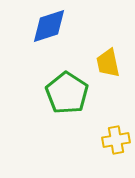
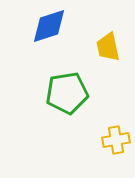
yellow trapezoid: moved 16 px up
green pentagon: rotated 30 degrees clockwise
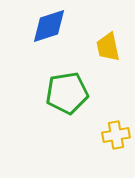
yellow cross: moved 5 px up
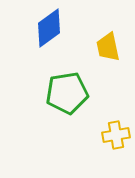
blue diamond: moved 2 px down; rotated 18 degrees counterclockwise
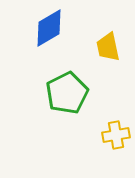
blue diamond: rotated 6 degrees clockwise
green pentagon: rotated 18 degrees counterclockwise
